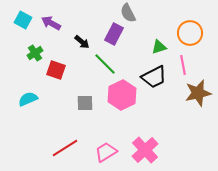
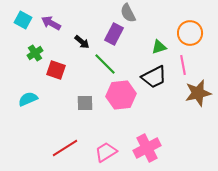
pink hexagon: moved 1 px left; rotated 20 degrees clockwise
pink cross: moved 2 px right, 2 px up; rotated 16 degrees clockwise
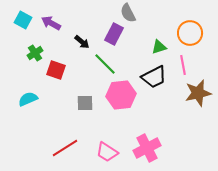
pink trapezoid: moved 1 px right; rotated 115 degrees counterclockwise
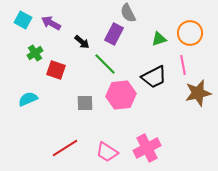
green triangle: moved 8 px up
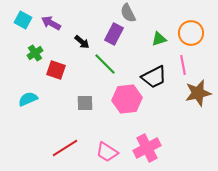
orange circle: moved 1 px right
pink hexagon: moved 6 px right, 4 px down
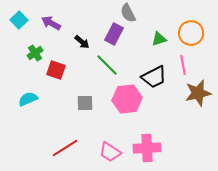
cyan square: moved 4 px left; rotated 18 degrees clockwise
green line: moved 2 px right, 1 px down
pink cross: rotated 24 degrees clockwise
pink trapezoid: moved 3 px right
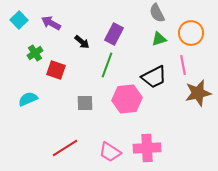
gray semicircle: moved 29 px right
green line: rotated 65 degrees clockwise
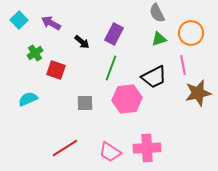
green line: moved 4 px right, 3 px down
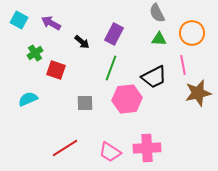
cyan square: rotated 18 degrees counterclockwise
orange circle: moved 1 px right
green triangle: rotated 21 degrees clockwise
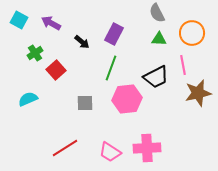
red square: rotated 30 degrees clockwise
black trapezoid: moved 2 px right
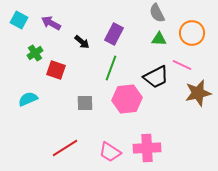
pink line: moved 1 px left; rotated 54 degrees counterclockwise
red square: rotated 30 degrees counterclockwise
